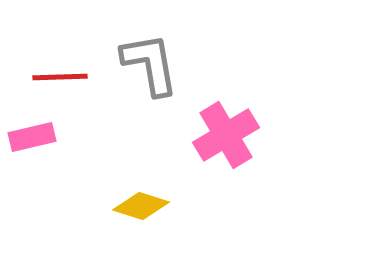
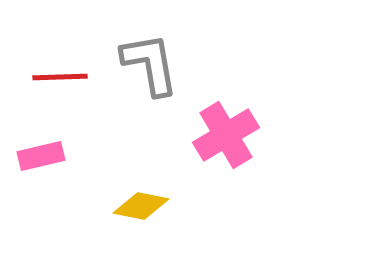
pink rectangle: moved 9 px right, 19 px down
yellow diamond: rotated 6 degrees counterclockwise
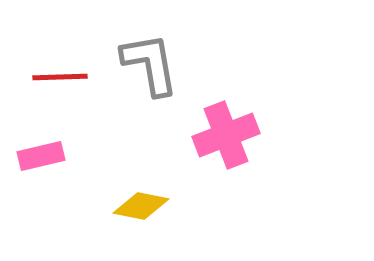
pink cross: rotated 10 degrees clockwise
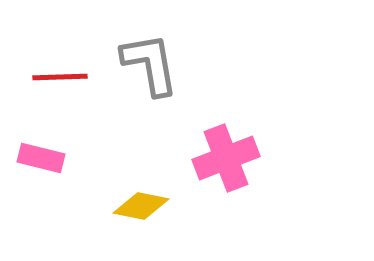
pink cross: moved 23 px down
pink rectangle: moved 2 px down; rotated 27 degrees clockwise
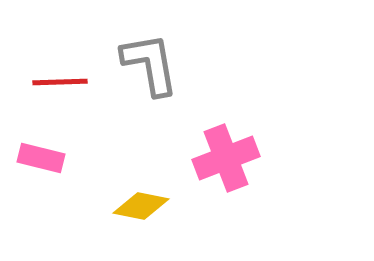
red line: moved 5 px down
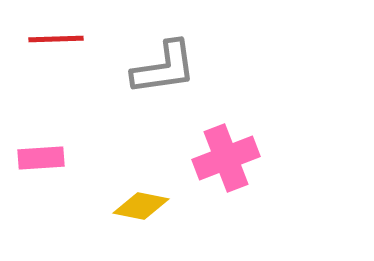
gray L-shape: moved 14 px right, 4 px down; rotated 92 degrees clockwise
red line: moved 4 px left, 43 px up
pink rectangle: rotated 18 degrees counterclockwise
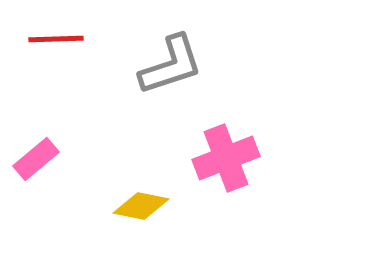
gray L-shape: moved 7 px right, 3 px up; rotated 10 degrees counterclockwise
pink rectangle: moved 5 px left, 1 px down; rotated 36 degrees counterclockwise
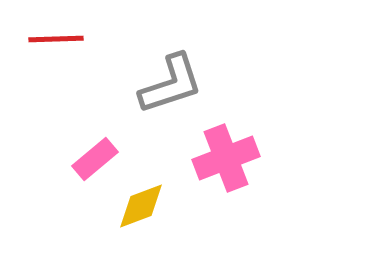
gray L-shape: moved 19 px down
pink rectangle: moved 59 px right
yellow diamond: rotated 32 degrees counterclockwise
